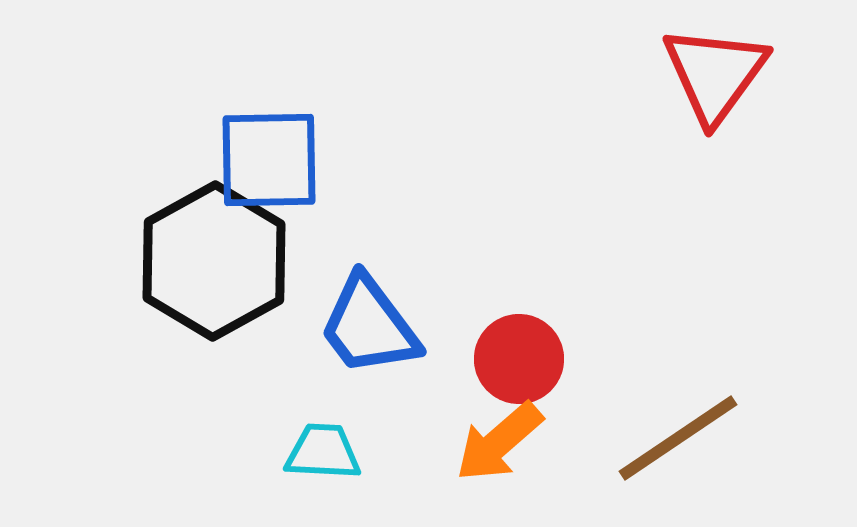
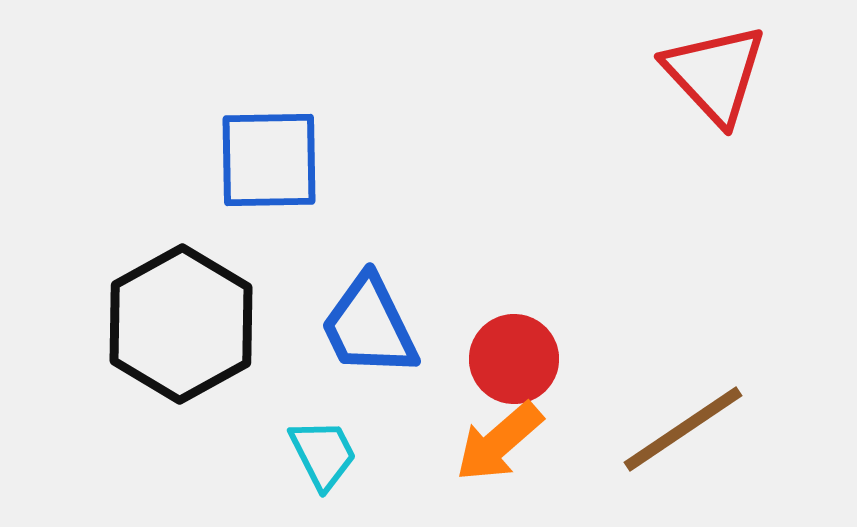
red triangle: rotated 19 degrees counterclockwise
black hexagon: moved 33 px left, 63 px down
blue trapezoid: rotated 11 degrees clockwise
red circle: moved 5 px left
brown line: moved 5 px right, 9 px up
cyan trapezoid: moved 2 px down; rotated 60 degrees clockwise
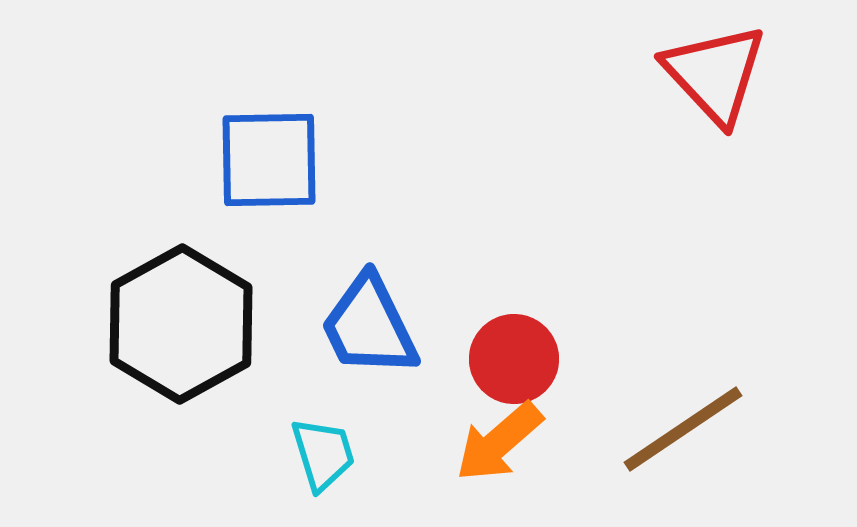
cyan trapezoid: rotated 10 degrees clockwise
